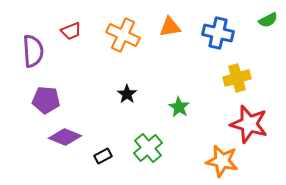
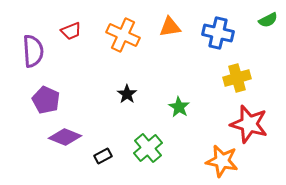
purple pentagon: rotated 20 degrees clockwise
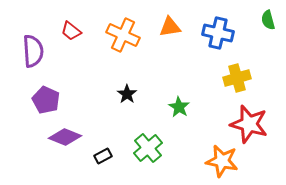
green semicircle: rotated 102 degrees clockwise
red trapezoid: rotated 60 degrees clockwise
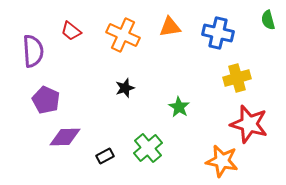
black star: moved 2 px left, 6 px up; rotated 18 degrees clockwise
purple diamond: rotated 24 degrees counterclockwise
black rectangle: moved 2 px right
